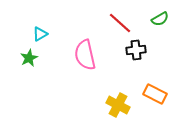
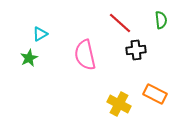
green semicircle: moved 1 px right, 1 px down; rotated 66 degrees counterclockwise
yellow cross: moved 1 px right, 1 px up
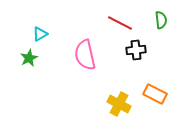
red line: rotated 15 degrees counterclockwise
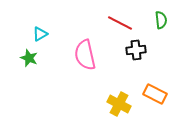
green star: rotated 24 degrees counterclockwise
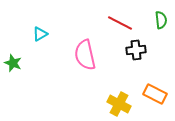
green star: moved 16 px left, 5 px down
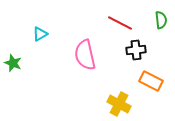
orange rectangle: moved 4 px left, 13 px up
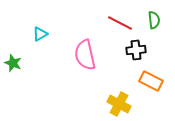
green semicircle: moved 7 px left
